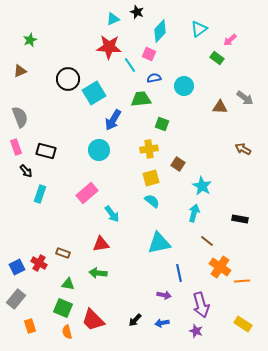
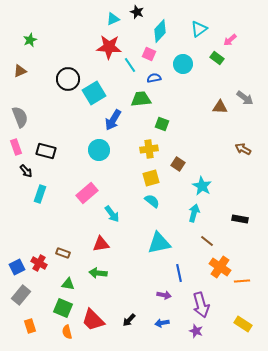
cyan circle at (184, 86): moved 1 px left, 22 px up
gray rectangle at (16, 299): moved 5 px right, 4 px up
black arrow at (135, 320): moved 6 px left
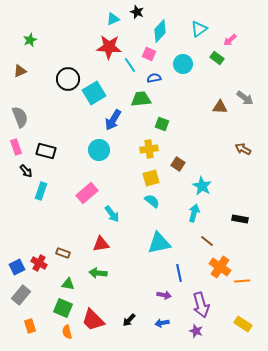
cyan rectangle at (40, 194): moved 1 px right, 3 px up
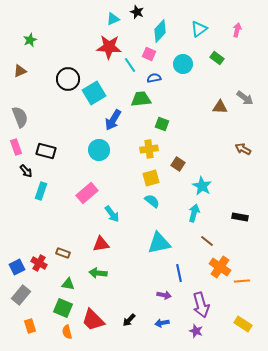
pink arrow at (230, 40): moved 7 px right, 10 px up; rotated 144 degrees clockwise
black rectangle at (240, 219): moved 2 px up
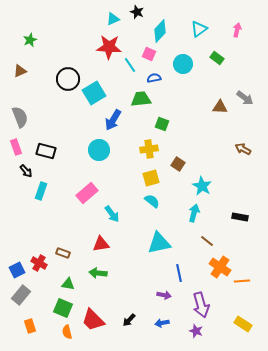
blue square at (17, 267): moved 3 px down
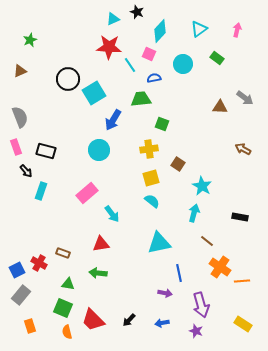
purple arrow at (164, 295): moved 1 px right, 2 px up
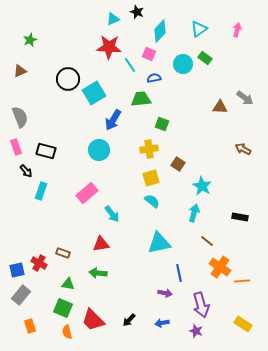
green rectangle at (217, 58): moved 12 px left
blue square at (17, 270): rotated 14 degrees clockwise
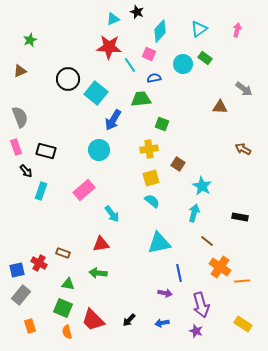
cyan square at (94, 93): moved 2 px right; rotated 20 degrees counterclockwise
gray arrow at (245, 98): moved 1 px left, 9 px up
pink rectangle at (87, 193): moved 3 px left, 3 px up
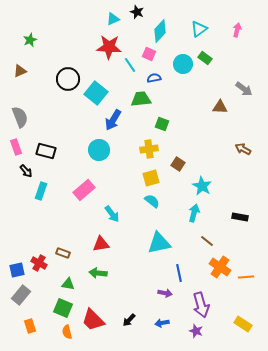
orange line at (242, 281): moved 4 px right, 4 px up
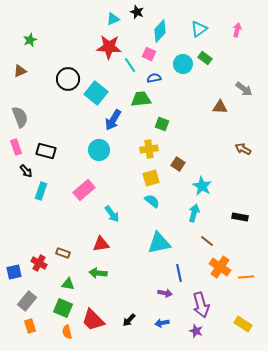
blue square at (17, 270): moved 3 px left, 2 px down
gray rectangle at (21, 295): moved 6 px right, 6 px down
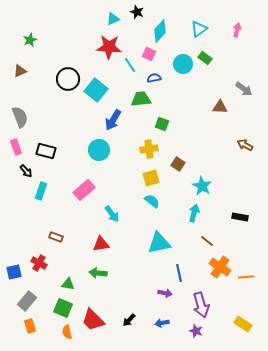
cyan square at (96, 93): moved 3 px up
brown arrow at (243, 149): moved 2 px right, 4 px up
brown rectangle at (63, 253): moved 7 px left, 16 px up
